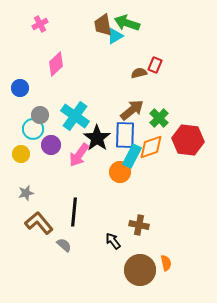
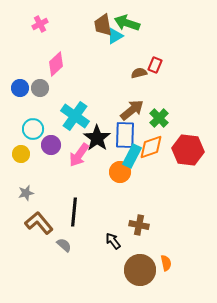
gray circle: moved 27 px up
red hexagon: moved 10 px down
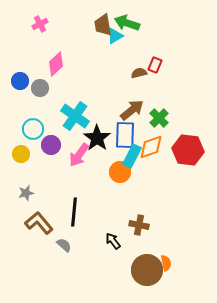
blue circle: moved 7 px up
brown circle: moved 7 px right
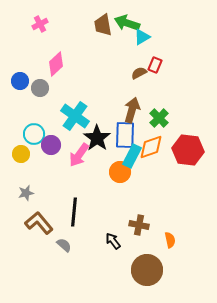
cyan triangle: moved 27 px right, 1 px down
brown semicircle: rotated 14 degrees counterclockwise
brown arrow: rotated 35 degrees counterclockwise
cyan circle: moved 1 px right, 5 px down
orange semicircle: moved 4 px right, 23 px up
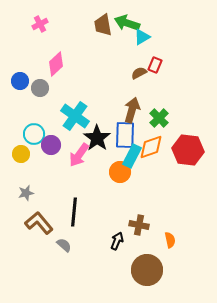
black arrow: moved 4 px right; rotated 60 degrees clockwise
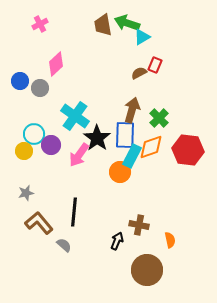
yellow circle: moved 3 px right, 3 px up
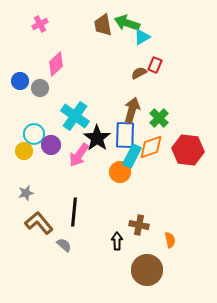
black arrow: rotated 24 degrees counterclockwise
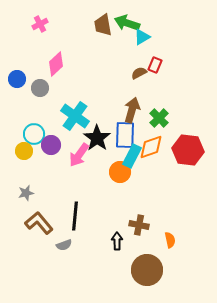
blue circle: moved 3 px left, 2 px up
black line: moved 1 px right, 4 px down
gray semicircle: rotated 119 degrees clockwise
